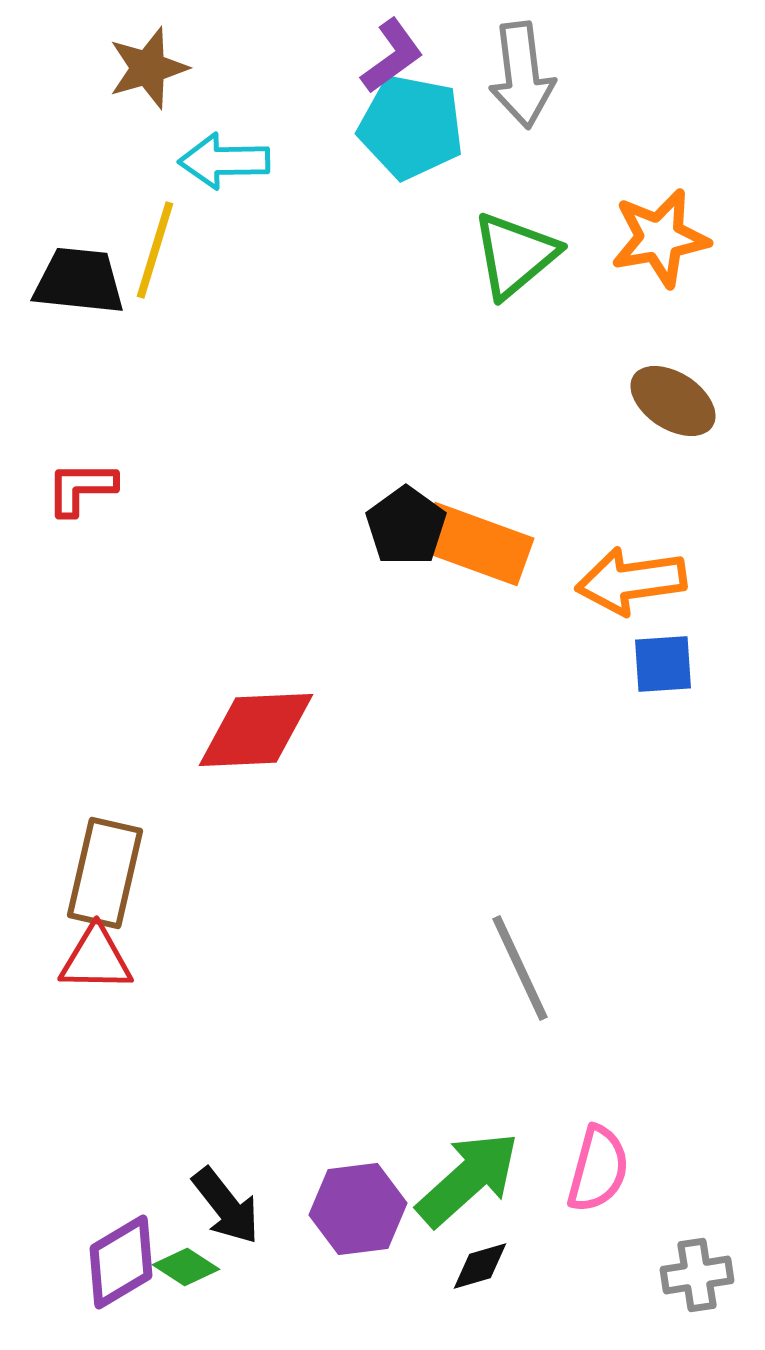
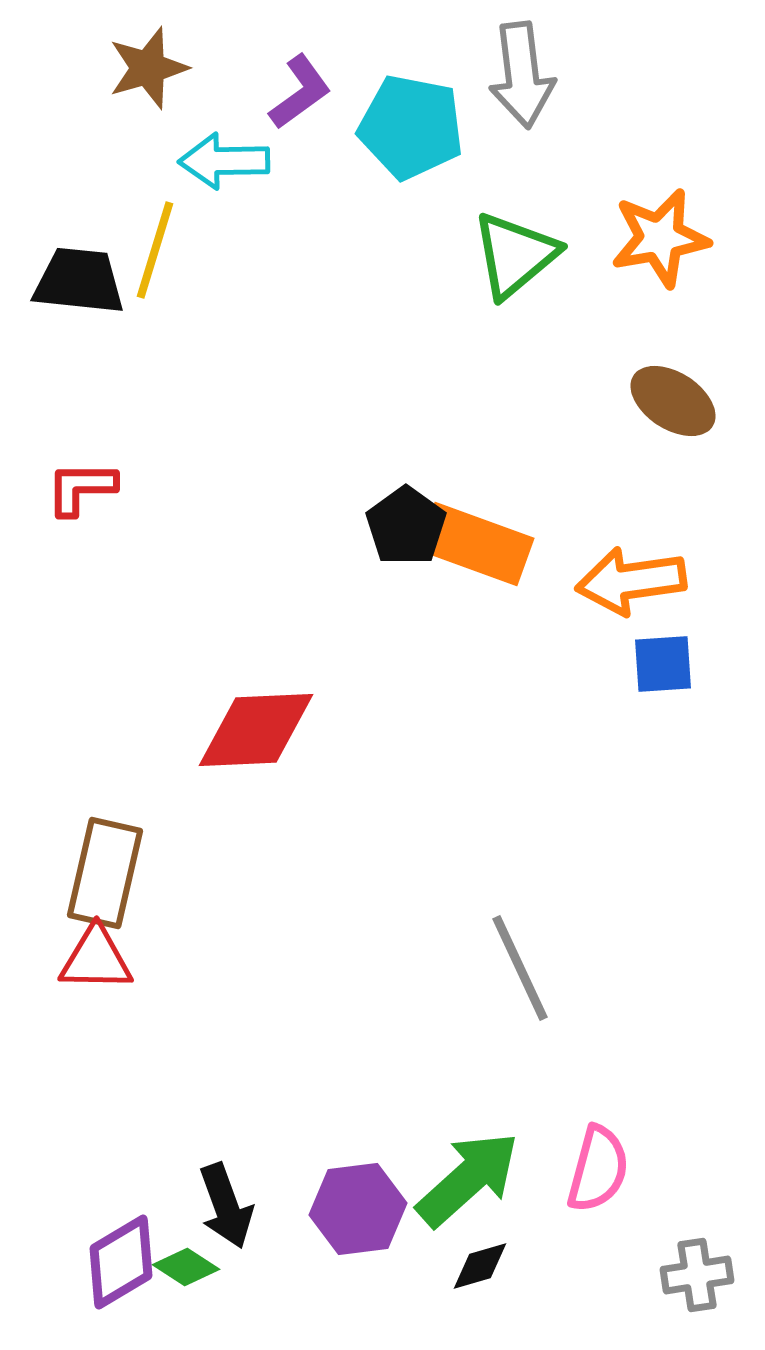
purple L-shape: moved 92 px left, 36 px down
black arrow: rotated 18 degrees clockwise
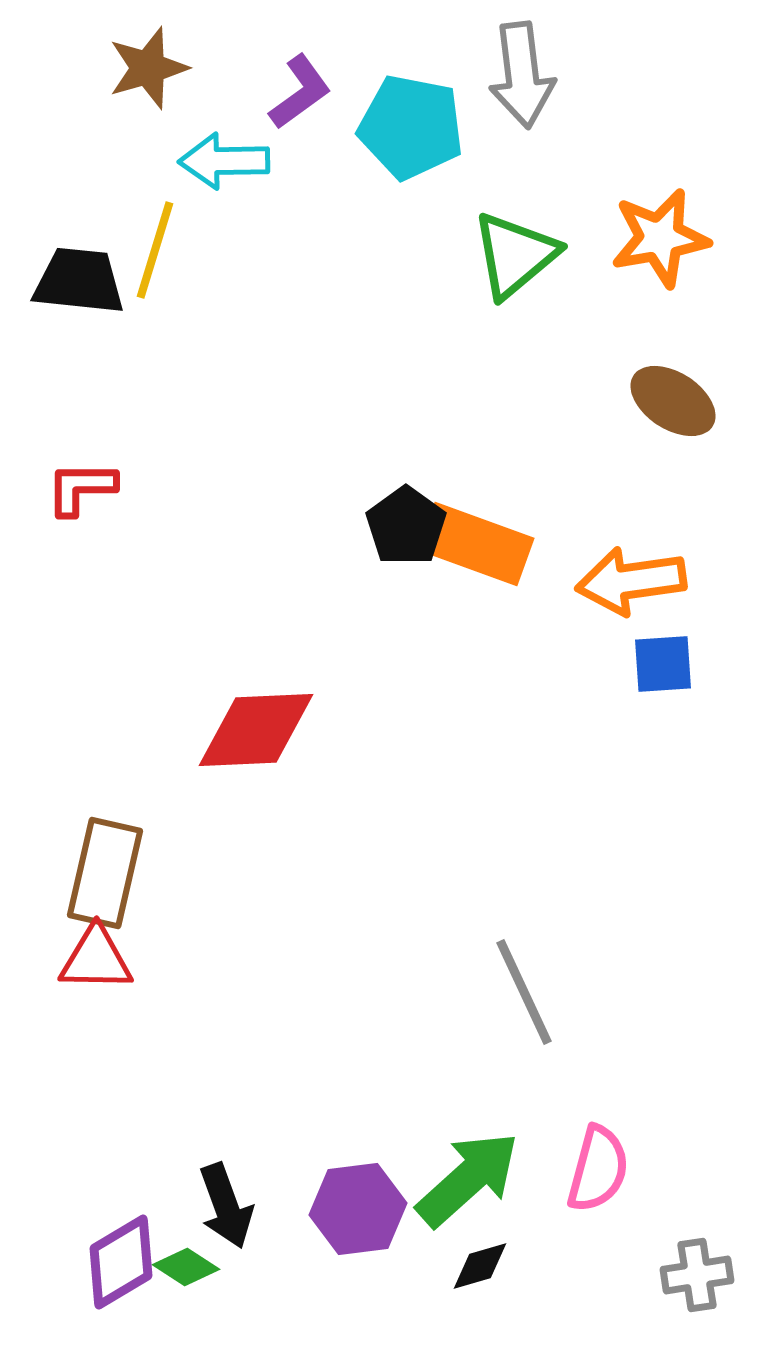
gray line: moved 4 px right, 24 px down
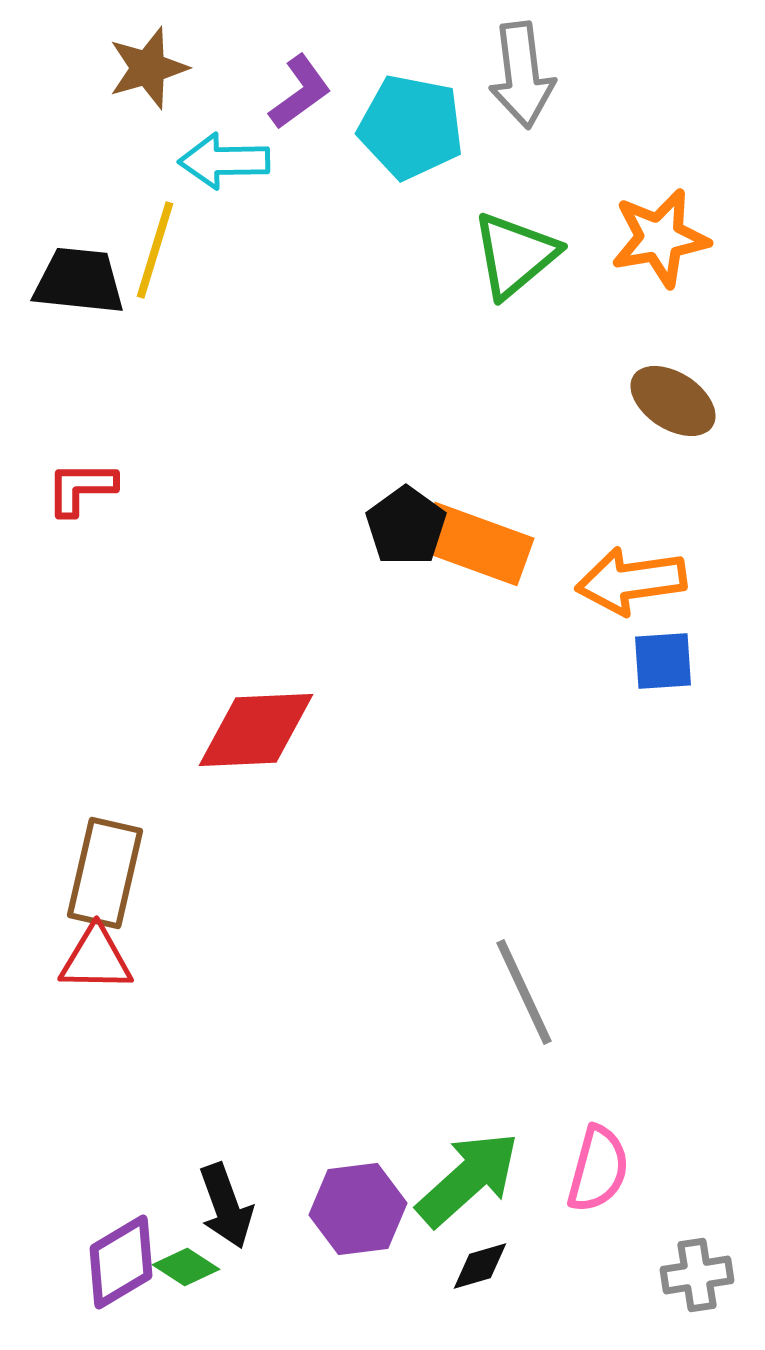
blue square: moved 3 px up
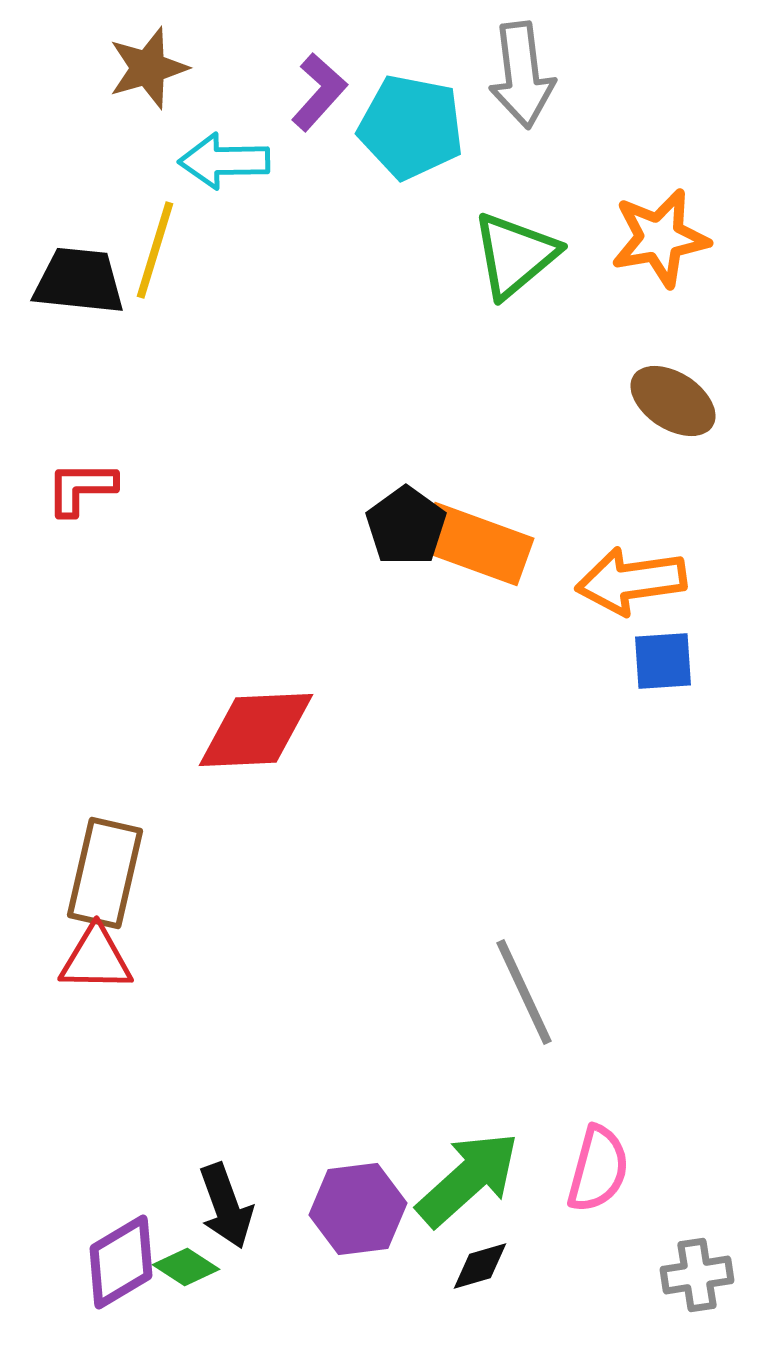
purple L-shape: moved 19 px right; rotated 12 degrees counterclockwise
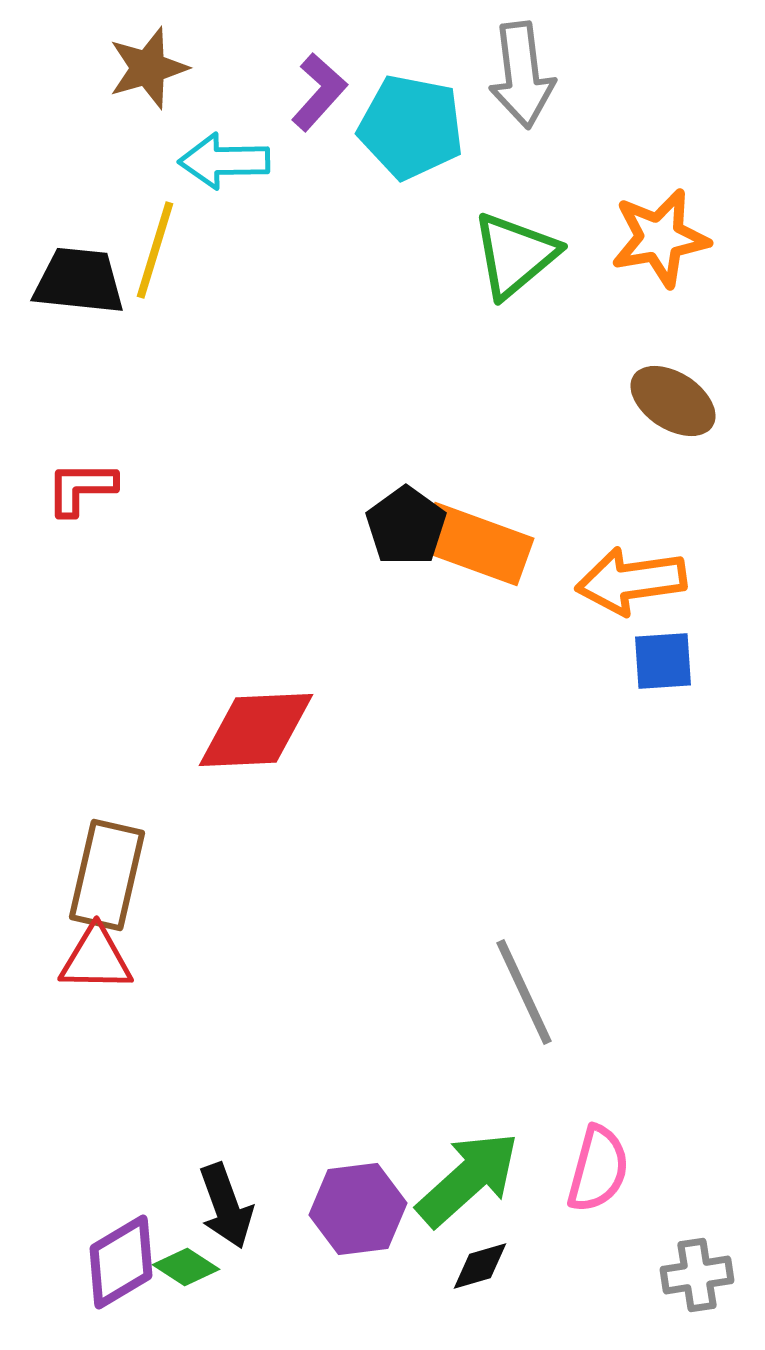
brown rectangle: moved 2 px right, 2 px down
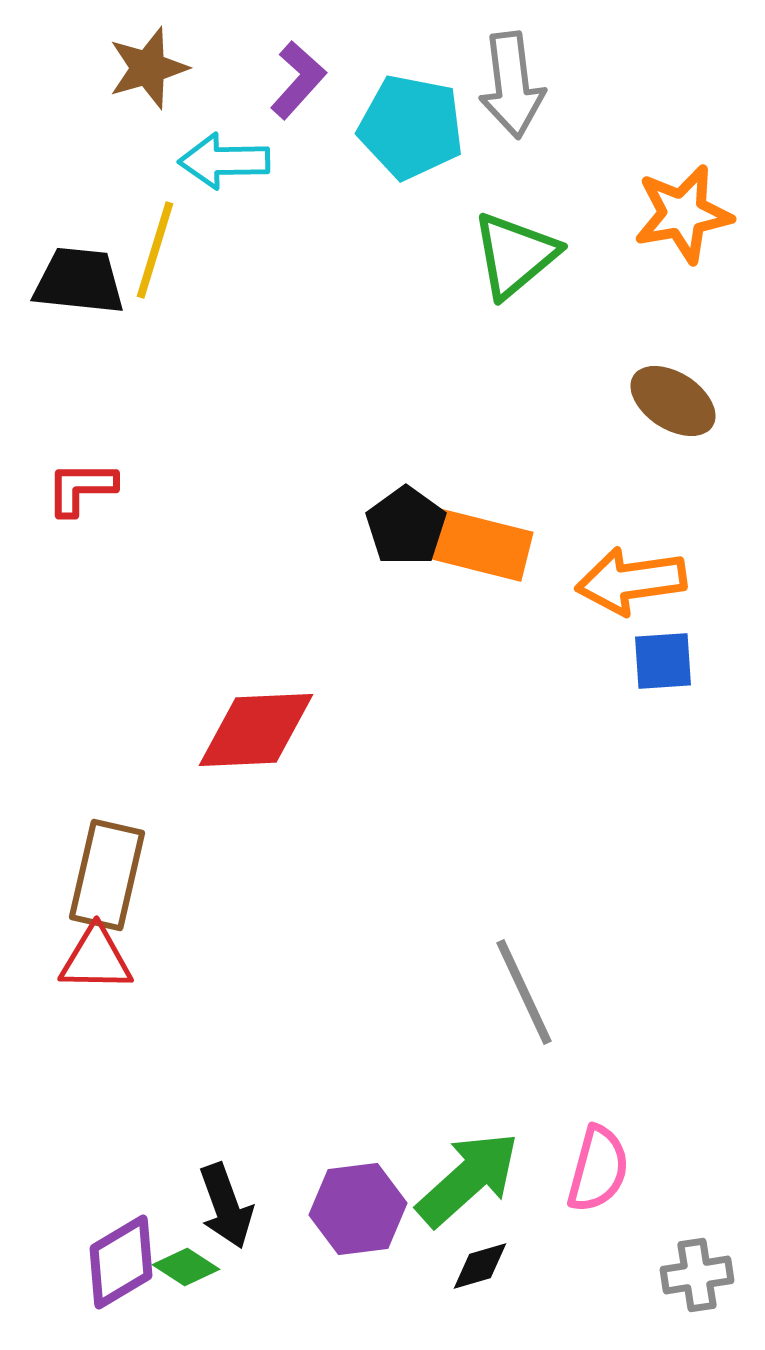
gray arrow: moved 10 px left, 10 px down
purple L-shape: moved 21 px left, 12 px up
orange star: moved 23 px right, 24 px up
orange rectangle: rotated 6 degrees counterclockwise
